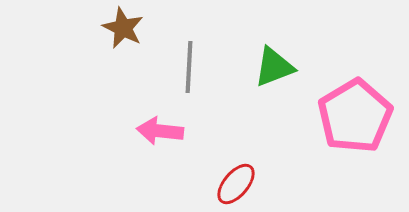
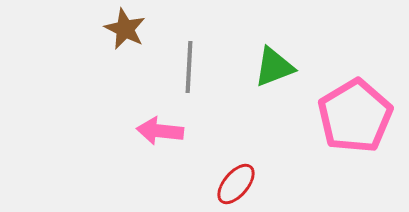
brown star: moved 2 px right, 1 px down
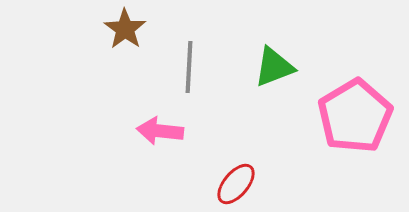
brown star: rotated 9 degrees clockwise
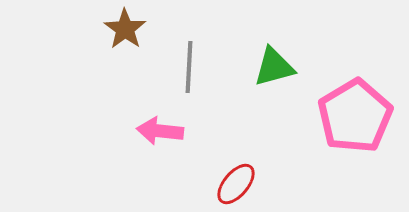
green triangle: rotated 6 degrees clockwise
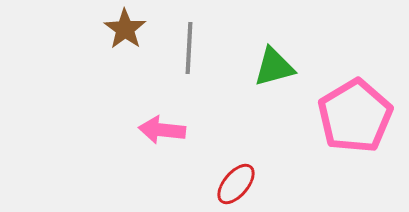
gray line: moved 19 px up
pink arrow: moved 2 px right, 1 px up
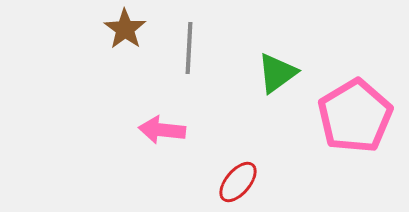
green triangle: moved 3 px right, 6 px down; rotated 21 degrees counterclockwise
red ellipse: moved 2 px right, 2 px up
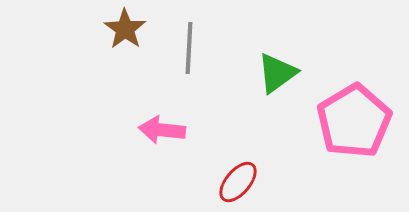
pink pentagon: moved 1 px left, 5 px down
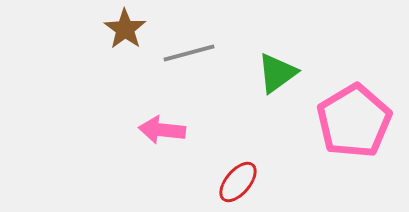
gray line: moved 5 px down; rotated 72 degrees clockwise
